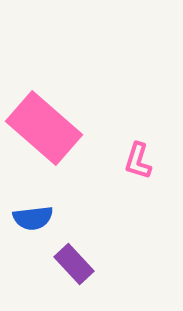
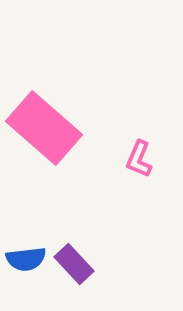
pink L-shape: moved 1 px right, 2 px up; rotated 6 degrees clockwise
blue semicircle: moved 7 px left, 41 px down
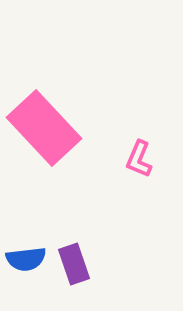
pink rectangle: rotated 6 degrees clockwise
purple rectangle: rotated 24 degrees clockwise
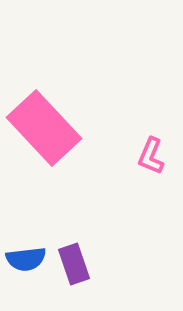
pink L-shape: moved 12 px right, 3 px up
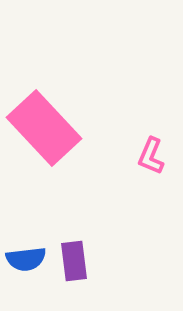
purple rectangle: moved 3 px up; rotated 12 degrees clockwise
